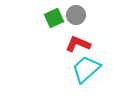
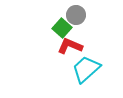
green square: moved 8 px right, 10 px down; rotated 24 degrees counterclockwise
red L-shape: moved 8 px left, 2 px down
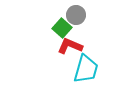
cyan trapezoid: rotated 148 degrees clockwise
